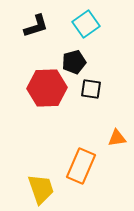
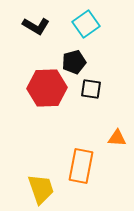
black L-shape: rotated 48 degrees clockwise
orange triangle: rotated 12 degrees clockwise
orange rectangle: rotated 12 degrees counterclockwise
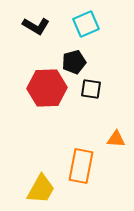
cyan square: rotated 12 degrees clockwise
orange triangle: moved 1 px left, 1 px down
yellow trapezoid: rotated 48 degrees clockwise
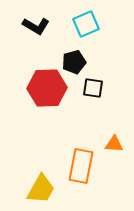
black square: moved 2 px right, 1 px up
orange triangle: moved 2 px left, 5 px down
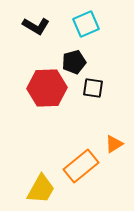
orange triangle: rotated 36 degrees counterclockwise
orange rectangle: rotated 40 degrees clockwise
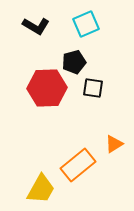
orange rectangle: moved 3 px left, 1 px up
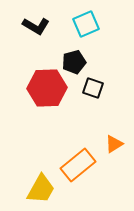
black square: rotated 10 degrees clockwise
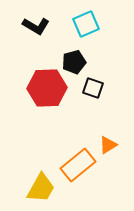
orange triangle: moved 6 px left, 1 px down
yellow trapezoid: moved 1 px up
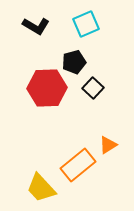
black square: rotated 25 degrees clockwise
yellow trapezoid: rotated 108 degrees clockwise
